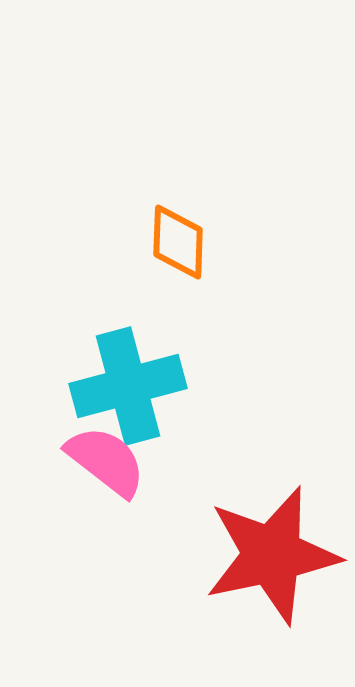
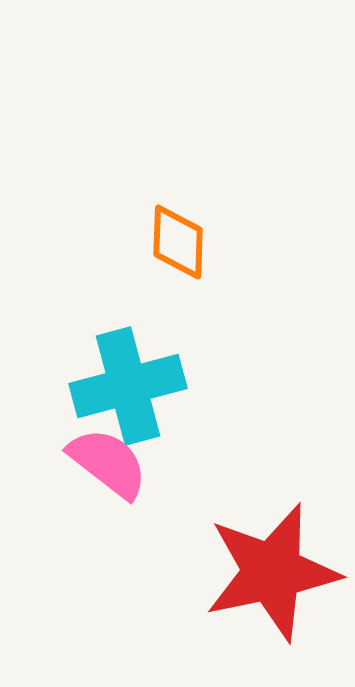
pink semicircle: moved 2 px right, 2 px down
red star: moved 17 px down
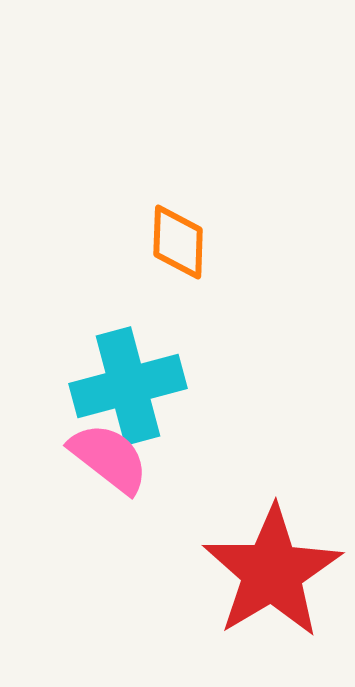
pink semicircle: moved 1 px right, 5 px up
red star: rotated 19 degrees counterclockwise
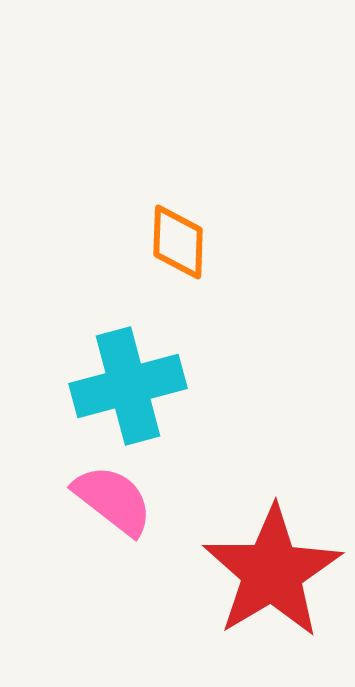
pink semicircle: moved 4 px right, 42 px down
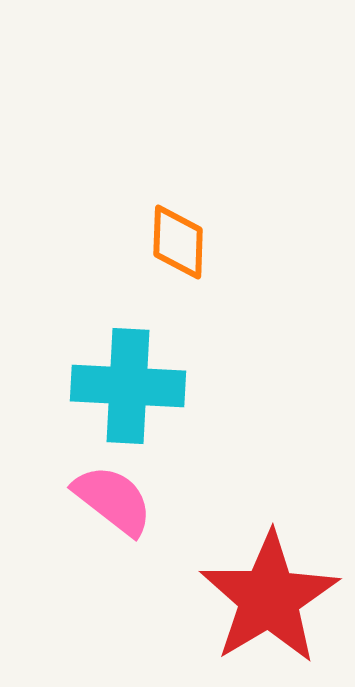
cyan cross: rotated 18 degrees clockwise
red star: moved 3 px left, 26 px down
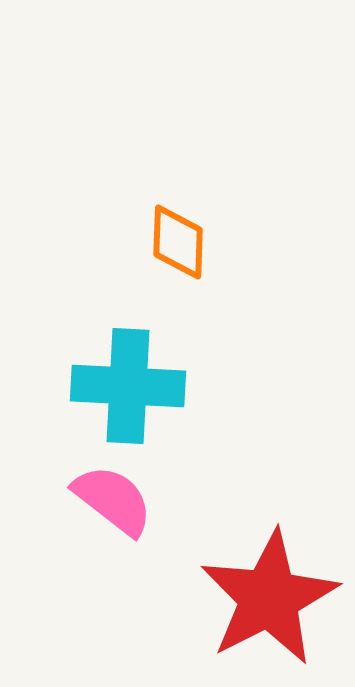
red star: rotated 4 degrees clockwise
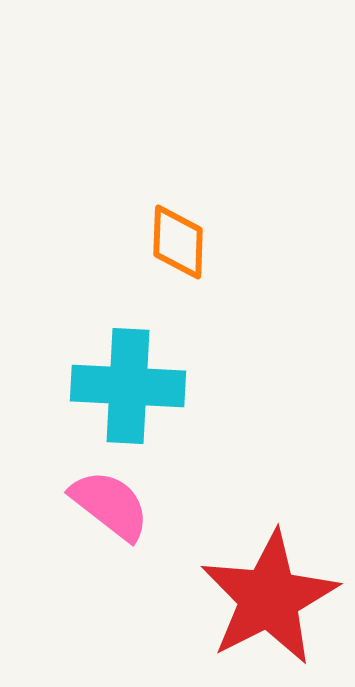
pink semicircle: moved 3 px left, 5 px down
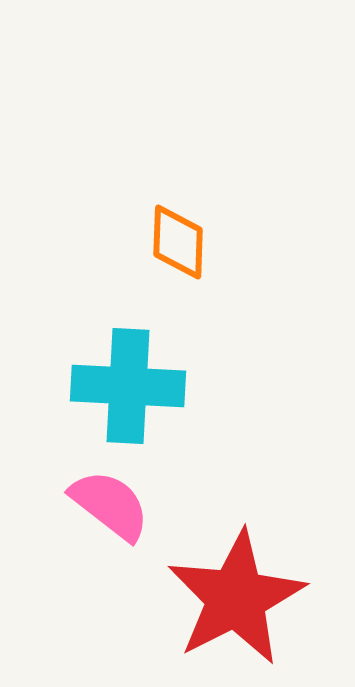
red star: moved 33 px left
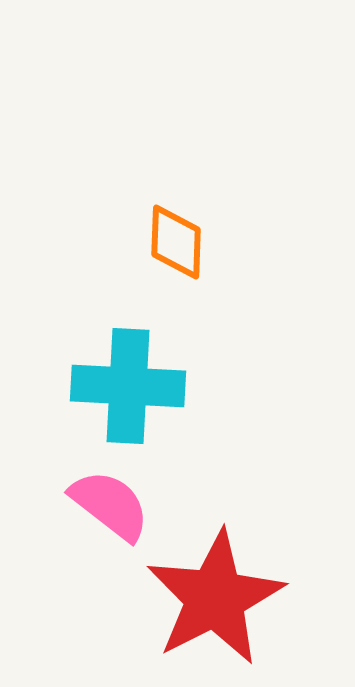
orange diamond: moved 2 px left
red star: moved 21 px left
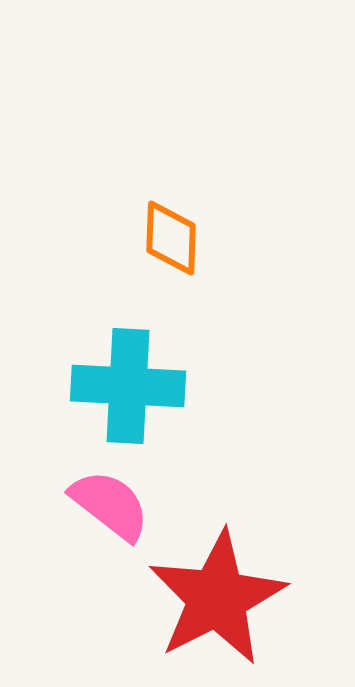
orange diamond: moved 5 px left, 4 px up
red star: moved 2 px right
